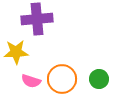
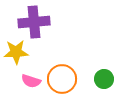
purple cross: moved 3 px left, 3 px down
green circle: moved 5 px right
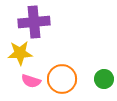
yellow star: moved 4 px right, 1 px down
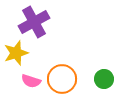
purple cross: rotated 24 degrees counterclockwise
yellow star: moved 4 px left; rotated 15 degrees counterclockwise
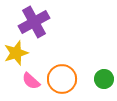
pink semicircle: rotated 24 degrees clockwise
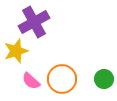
yellow star: moved 2 px up
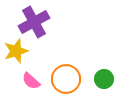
orange circle: moved 4 px right
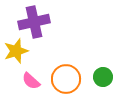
purple cross: rotated 16 degrees clockwise
green circle: moved 1 px left, 2 px up
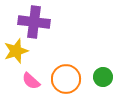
purple cross: rotated 20 degrees clockwise
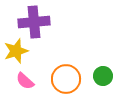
purple cross: rotated 12 degrees counterclockwise
green circle: moved 1 px up
pink semicircle: moved 6 px left
